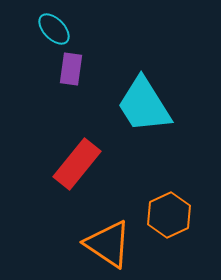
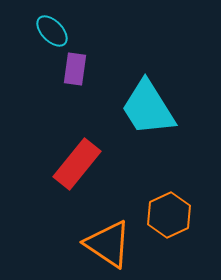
cyan ellipse: moved 2 px left, 2 px down
purple rectangle: moved 4 px right
cyan trapezoid: moved 4 px right, 3 px down
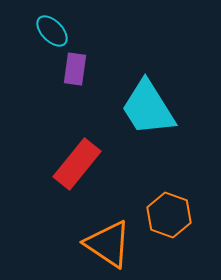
orange hexagon: rotated 15 degrees counterclockwise
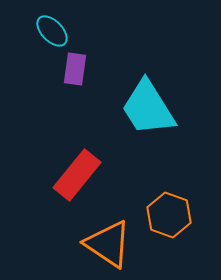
red rectangle: moved 11 px down
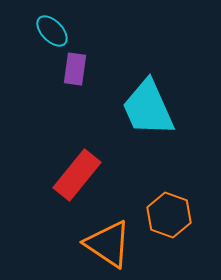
cyan trapezoid: rotated 8 degrees clockwise
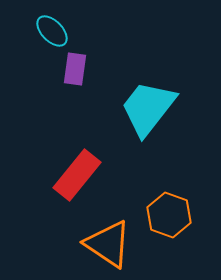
cyan trapezoid: rotated 62 degrees clockwise
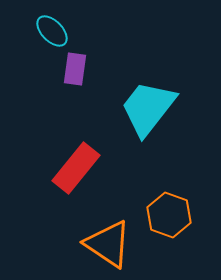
red rectangle: moved 1 px left, 7 px up
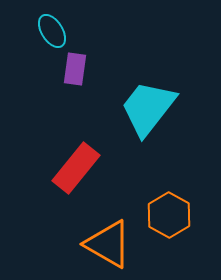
cyan ellipse: rotated 12 degrees clockwise
orange hexagon: rotated 9 degrees clockwise
orange triangle: rotated 4 degrees counterclockwise
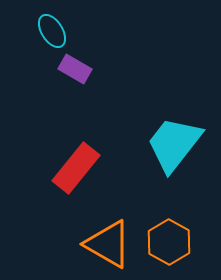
purple rectangle: rotated 68 degrees counterclockwise
cyan trapezoid: moved 26 px right, 36 px down
orange hexagon: moved 27 px down
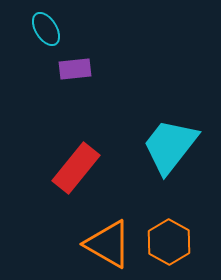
cyan ellipse: moved 6 px left, 2 px up
purple rectangle: rotated 36 degrees counterclockwise
cyan trapezoid: moved 4 px left, 2 px down
